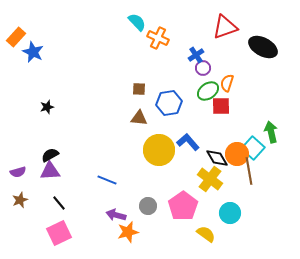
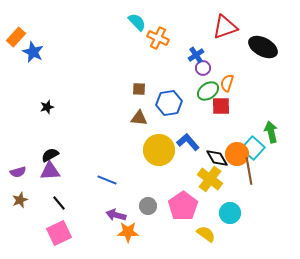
orange star: rotated 15 degrees clockwise
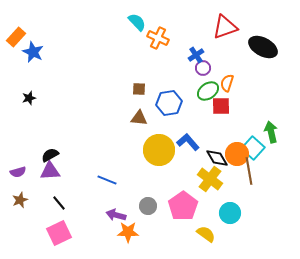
black star: moved 18 px left, 9 px up
